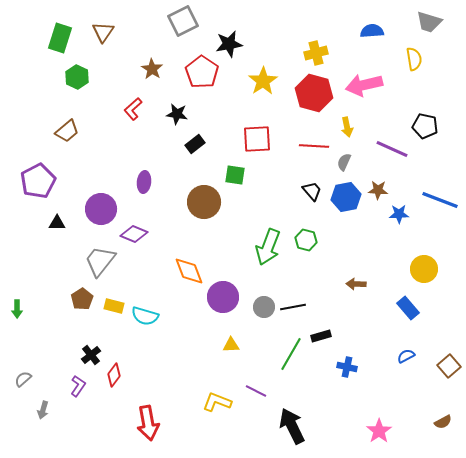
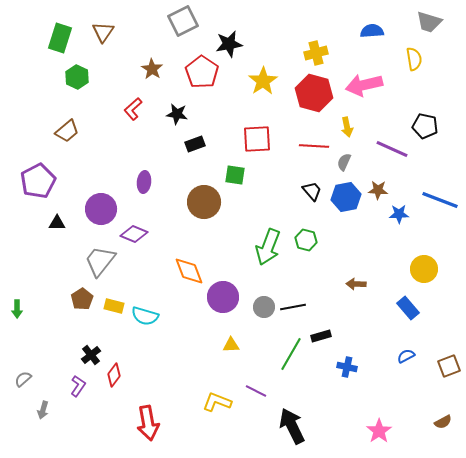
black rectangle at (195, 144): rotated 18 degrees clockwise
brown square at (449, 366): rotated 20 degrees clockwise
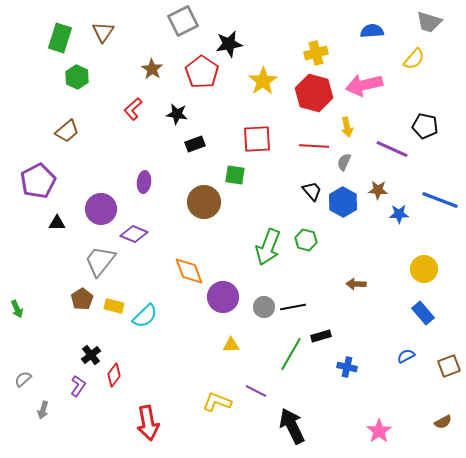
yellow semicircle at (414, 59): rotated 50 degrees clockwise
blue hexagon at (346, 197): moved 3 px left, 5 px down; rotated 20 degrees counterclockwise
blue rectangle at (408, 308): moved 15 px right, 5 px down
green arrow at (17, 309): rotated 24 degrees counterclockwise
cyan semicircle at (145, 316): rotated 60 degrees counterclockwise
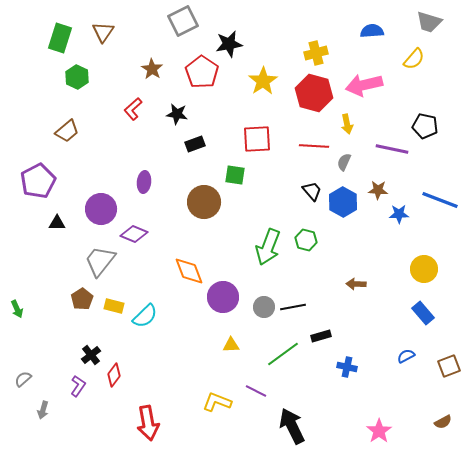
yellow arrow at (347, 127): moved 3 px up
purple line at (392, 149): rotated 12 degrees counterclockwise
green line at (291, 354): moved 8 px left; rotated 24 degrees clockwise
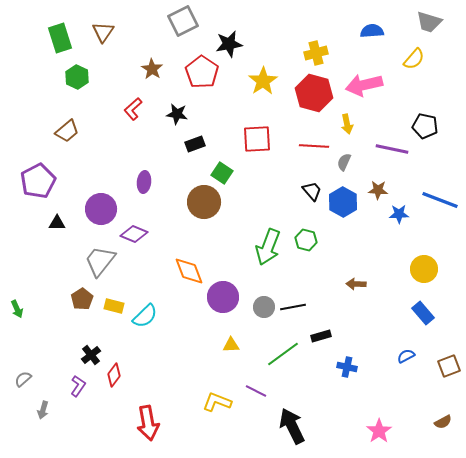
green rectangle at (60, 38): rotated 36 degrees counterclockwise
green square at (235, 175): moved 13 px left, 2 px up; rotated 25 degrees clockwise
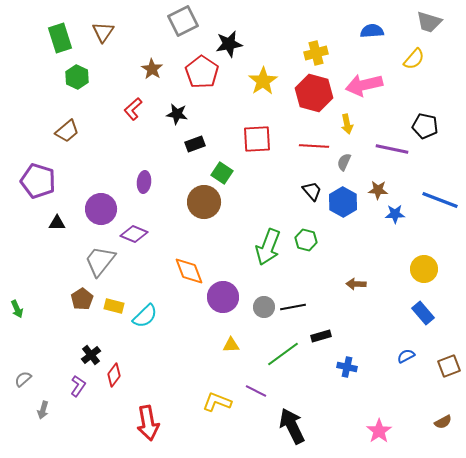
purple pentagon at (38, 181): rotated 28 degrees counterclockwise
blue star at (399, 214): moved 4 px left
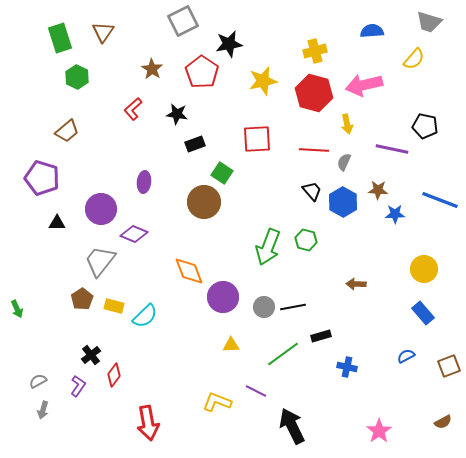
yellow cross at (316, 53): moved 1 px left, 2 px up
yellow star at (263, 81): rotated 20 degrees clockwise
red line at (314, 146): moved 4 px down
purple pentagon at (38, 181): moved 4 px right, 3 px up
gray semicircle at (23, 379): moved 15 px right, 2 px down; rotated 12 degrees clockwise
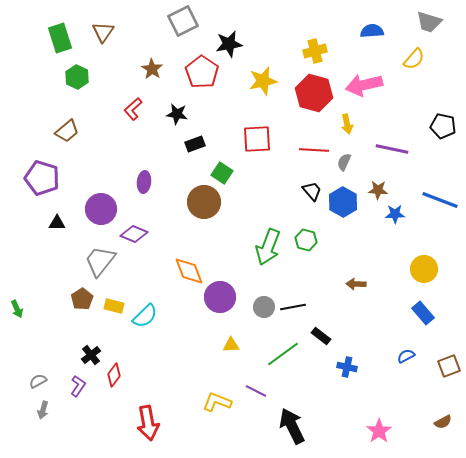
black pentagon at (425, 126): moved 18 px right
purple circle at (223, 297): moved 3 px left
black rectangle at (321, 336): rotated 54 degrees clockwise
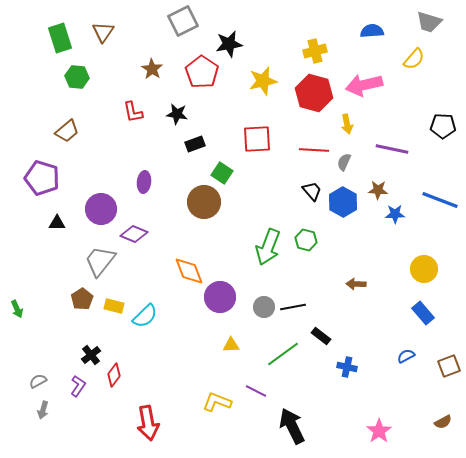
green hexagon at (77, 77): rotated 20 degrees counterclockwise
red L-shape at (133, 109): moved 3 px down; rotated 60 degrees counterclockwise
black pentagon at (443, 126): rotated 10 degrees counterclockwise
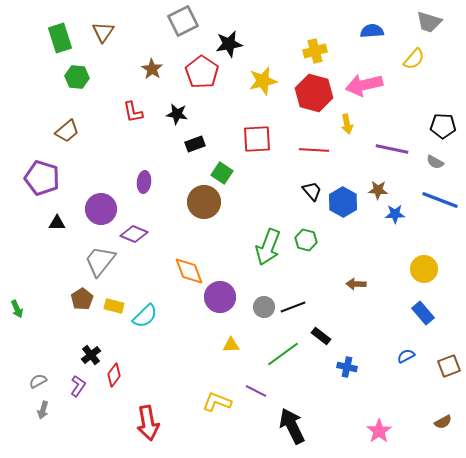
gray semicircle at (344, 162): moved 91 px right; rotated 84 degrees counterclockwise
black line at (293, 307): rotated 10 degrees counterclockwise
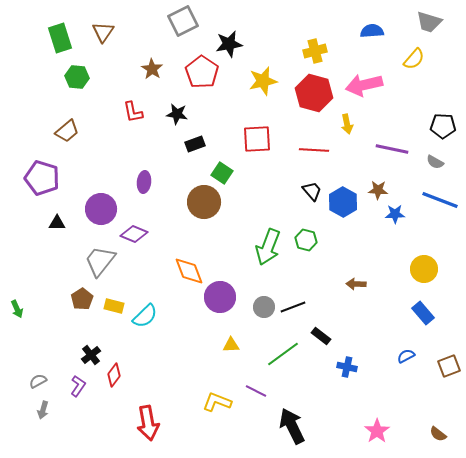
brown semicircle at (443, 422): moved 5 px left, 12 px down; rotated 66 degrees clockwise
pink star at (379, 431): moved 2 px left
